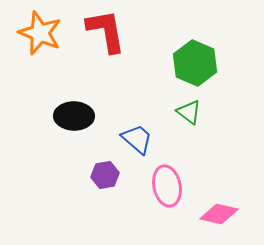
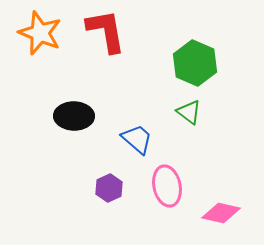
purple hexagon: moved 4 px right, 13 px down; rotated 16 degrees counterclockwise
pink diamond: moved 2 px right, 1 px up
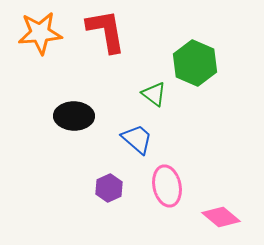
orange star: rotated 27 degrees counterclockwise
green triangle: moved 35 px left, 18 px up
pink diamond: moved 4 px down; rotated 27 degrees clockwise
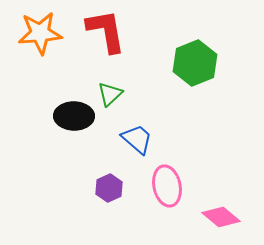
green hexagon: rotated 15 degrees clockwise
green triangle: moved 44 px left; rotated 40 degrees clockwise
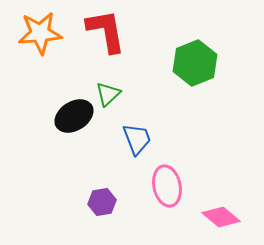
green triangle: moved 2 px left
black ellipse: rotated 33 degrees counterclockwise
blue trapezoid: rotated 28 degrees clockwise
purple hexagon: moved 7 px left, 14 px down; rotated 16 degrees clockwise
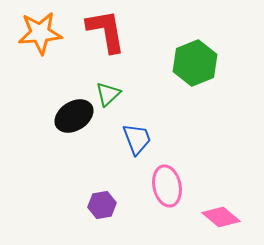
purple hexagon: moved 3 px down
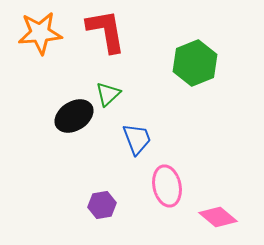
pink diamond: moved 3 px left
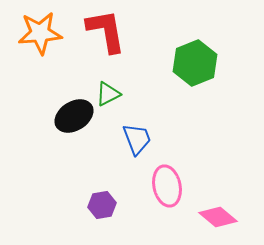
green triangle: rotated 16 degrees clockwise
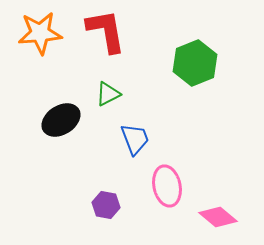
black ellipse: moved 13 px left, 4 px down
blue trapezoid: moved 2 px left
purple hexagon: moved 4 px right; rotated 20 degrees clockwise
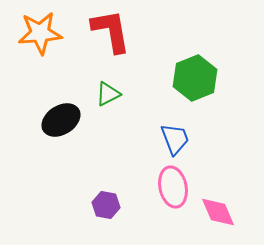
red L-shape: moved 5 px right
green hexagon: moved 15 px down
blue trapezoid: moved 40 px right
pink ellipse: moved 6 px right, 1 px down
pink diamond: moved 5 px up; rotated 27 degrees clockwise
